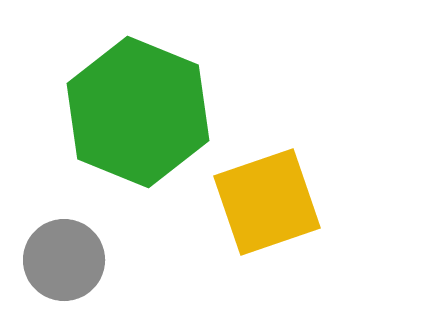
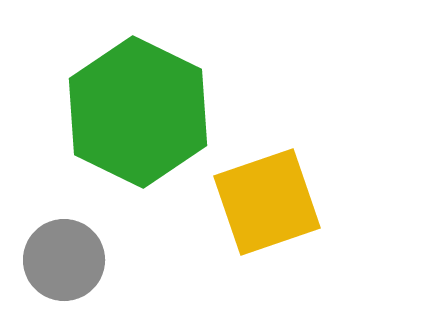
green hexagon: rotated 4 degrees clockwise
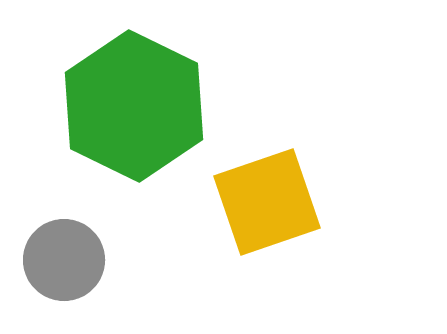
green hexagon: moved 4 px left, 6 px up
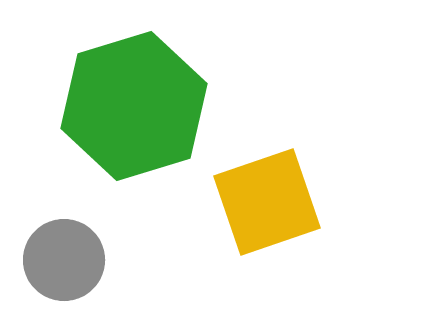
green hexagon: rotated 17 degrees clockwise
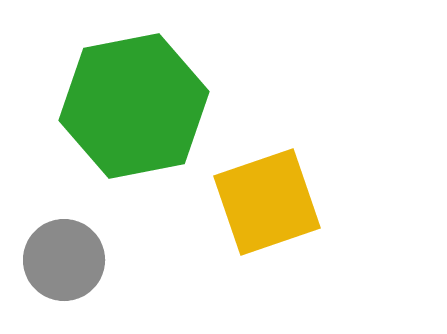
green hexagon: rotated 6 degrees clockwise
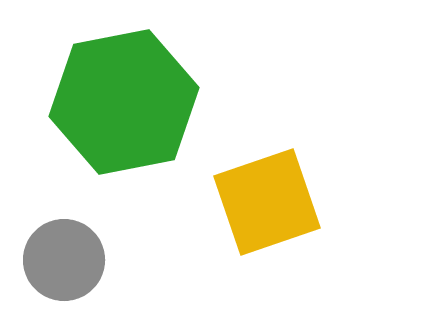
green hexagon: moved 10 px left, 4 px up
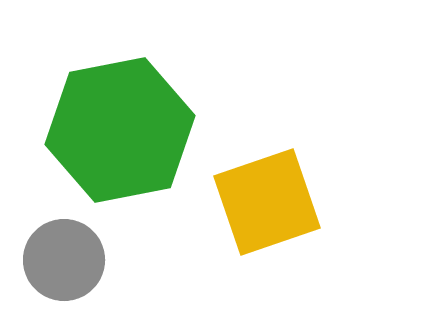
green hexagon: moved 4 px left, 28 px down
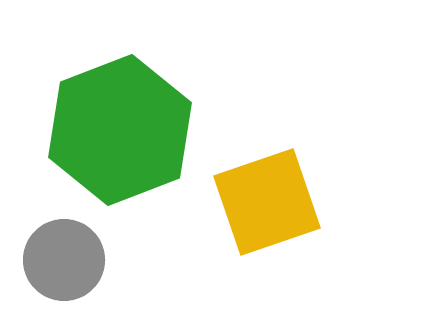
green hexagon: rotated 10 degrees counterclockwise
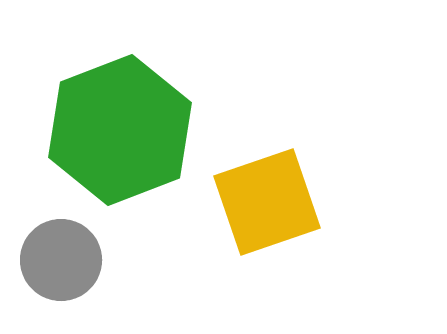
gray circle: moved 3 px left
